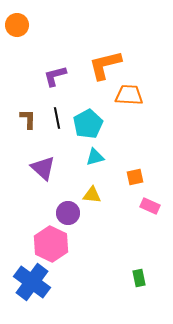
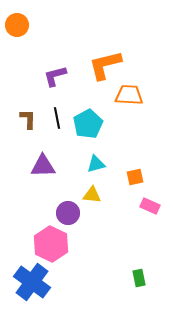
cyan triangle: moved 1 px right, 7 px down
purple triangle: moved 2 px up; rotated 44 degrees counterclockwise
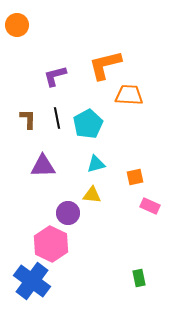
blue cross: moved 1 px up
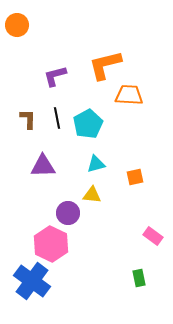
pink rectangle: moved 3 px right, 30 px down; rotated 12 degrees clockwise
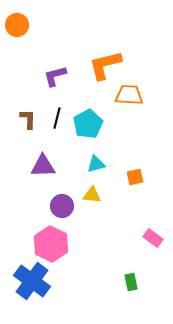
black line: rotated 25 degrees clockwise
purple circle: moved 6 px left, 7 px up
pink rectangle: moved 2 px down
green rectangle: moved 8 px left, 4 px down
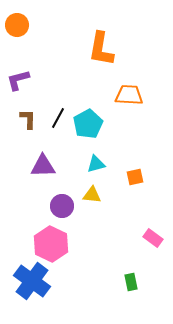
orange L-shape: moved 4 px left, 16 px up; rotated 66 degrees counterclockwise
purple L-shape: moved 37 px left, 4 px down
black line: moved 1 px right; rotated 15 degrees clockwise
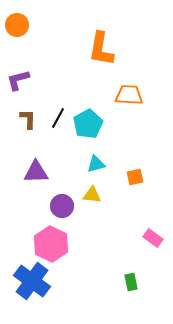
purple triangle: moved 7 px left, 6 px down
